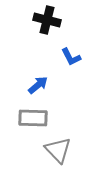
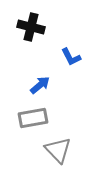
black cross: moved 16 px left, 7 px down
blue arrow: moved 2 px right
gray rectangle: rotated 12 degrees counterclockwise
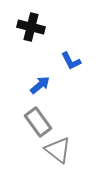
blue L-shape: moved 4 px down
gray rectangle: moved 5 px right, 4 px down; rotated 64 degrees clockwise
gray triangle: rotated 8 degrees counterclockwise
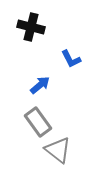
blue L-shape: moved 2 px up
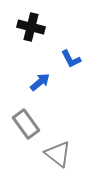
blue arrow: moved 3 px up
gray rectangle: moved 12 px left, 2 px down
gray triangle: moved 4 px down
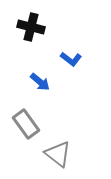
blue L-shape: rotated 25 degrees counterclockwise
blue arrow: rotated 80 degrees clockwise
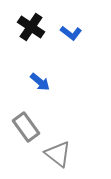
black cross: rotated 20 degrees clockwise
blue L-shape: moved 26 px up
gray rectangle: moved 3 px down
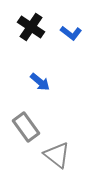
gray triangle: moved 1 px left, 1 px down
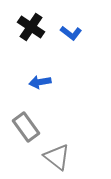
blue arrow: rotated 130 degrees clockwise
gray triangle: moved 2 px down
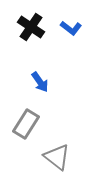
blue L-shape: moved 5 px up
blue arrow: rotated 115 degrees counterclockwise
gray rectangle: moved 3 px up; rotated 68 degrees clockwise
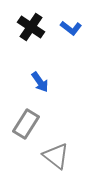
gray triangle: moved 1 px left, 1 px up
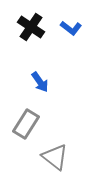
gray triangle: moved 1 px left, 1 px down
